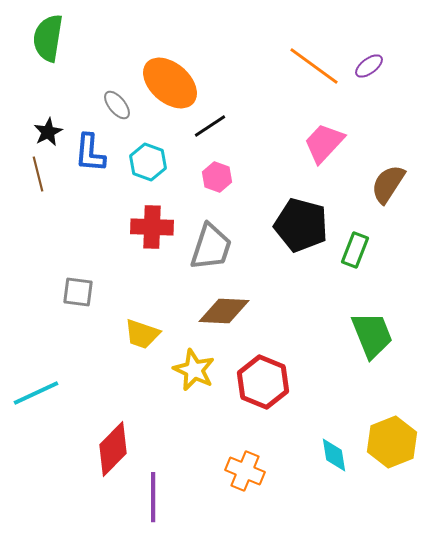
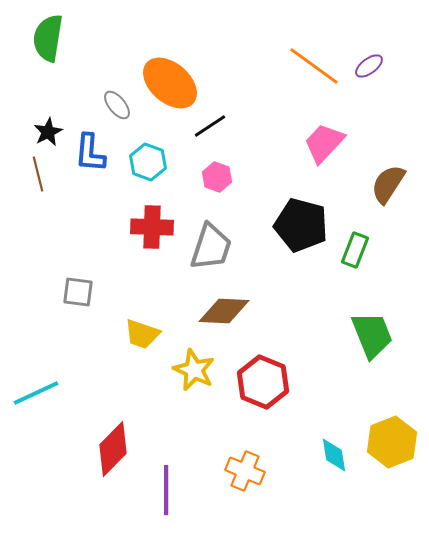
purple line: moved 13 px right, 7 px up
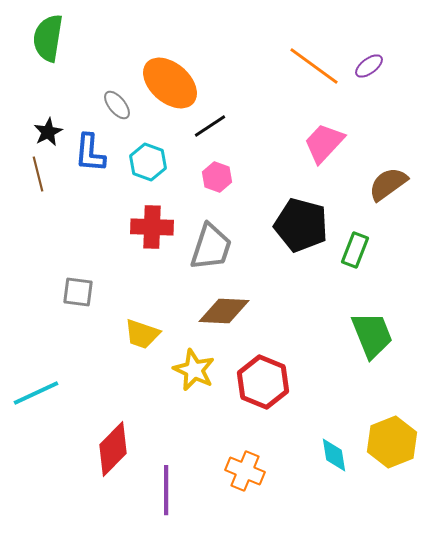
brown semicircle: rotated 21 degrees clockwise
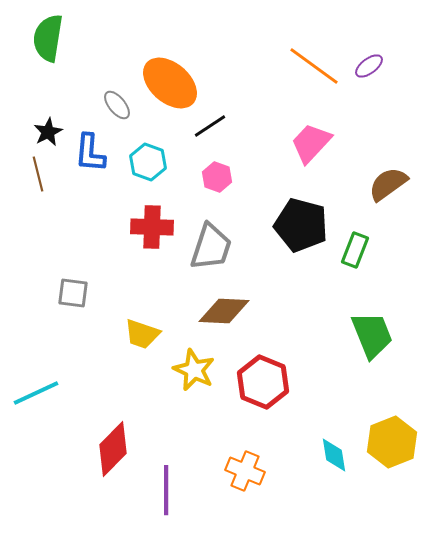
pink trapezoid: moved 13 px left
gray square: moved 5 px left, 1 px down
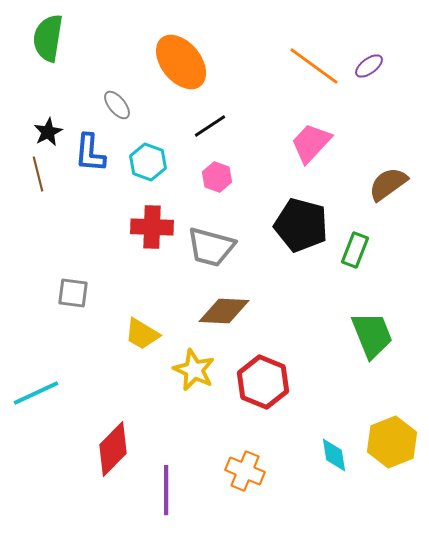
orange ellipse: moved 11 px right, 21 px up; rotated 10 degrees clockwise
gray trapezoid: rotated 87 degrees clockwise
yellow trapezoid: rotated 12 degrees clockwise
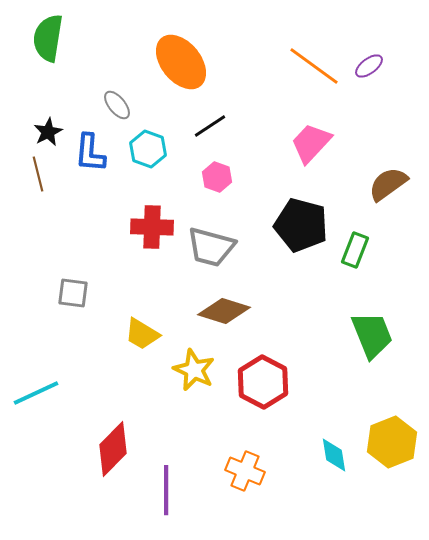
cyan hexagon: moved 13 px up
brown diamond: rotated 15 degrees clockwise
red hexagon: rotated 6 degrees clockwise
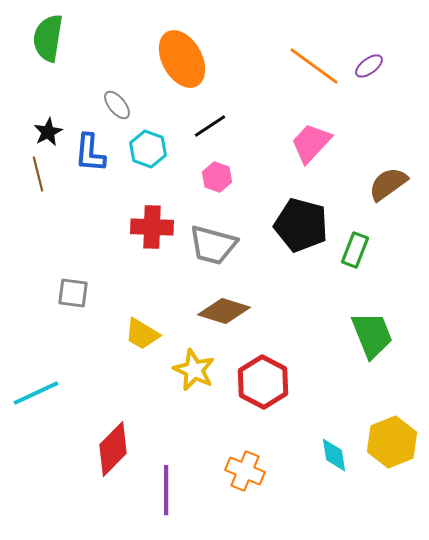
orange ellipse: moved 1 px right, 3 px up; rotated 10 degrees clockwise
gray trapezoid: moved 2 px right, 2 px up
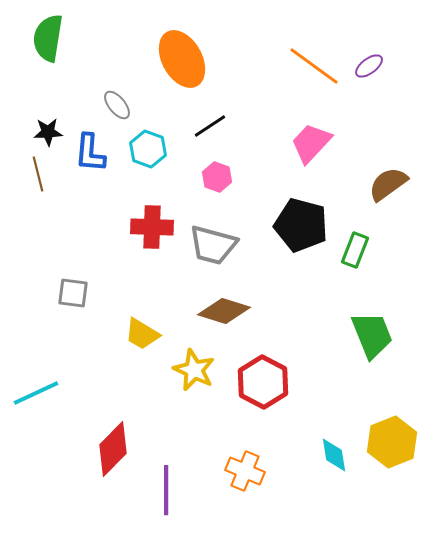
black star: rotated 24 degrees clockwise
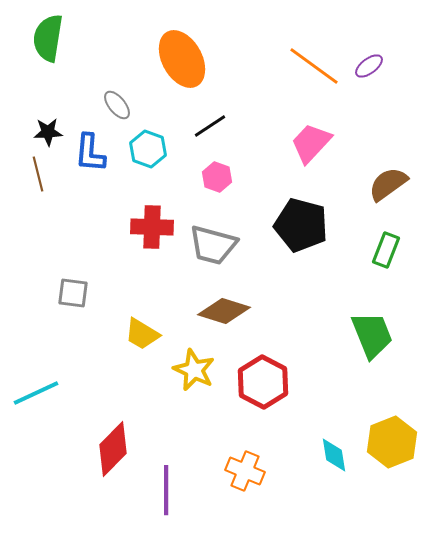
green rectangle: moved 31 px right
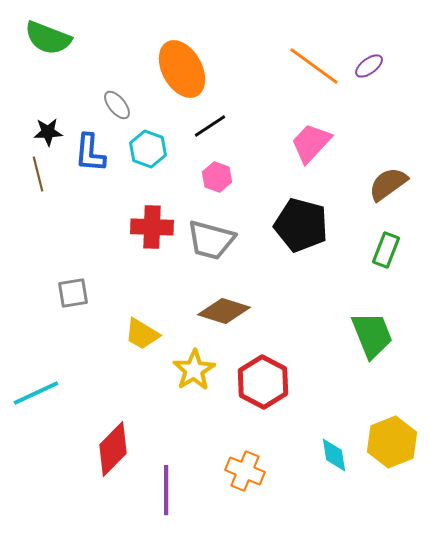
green semicircle: rotated 78 degrees counterclockwise
orange ellipse: moved 10 px down
gray trapezoid: moved 2 px left, 5 px up
gray square: rotated 16 degrees counterclockwise
yellow star: rotated 15 degrees clockwise
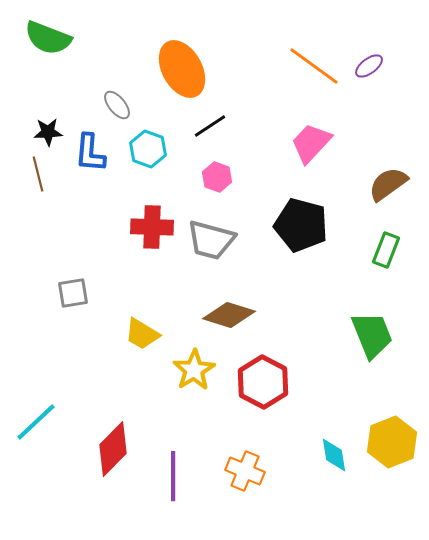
brown diamond: moved 5 px right, 4 px down
cyan line: moved 29 px down; rotated 18 degrees counterclockwise
purple line: moved 7 px right, 14 px up
